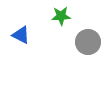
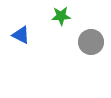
gray circle: moved 3 px right
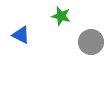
green star: rotated 18 degrees clockwise
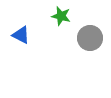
gray circle: moved 1 px left, 4 px up
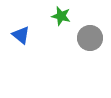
blue triangle: rotated 12 degrees clockwise
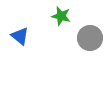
blue triangle: moved 1 px left, 1 px down
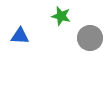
blue triangle: rotated 36 degrees counterclockwise
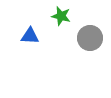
blue triangle: moved 10 px right
